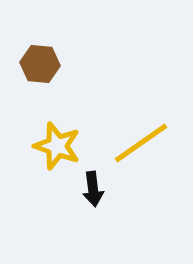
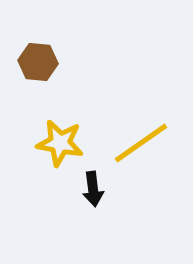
brown hexagon: moved 2 px left, 2 px up
yellow star: moved 3 px right, 3 px up; rotated 9 degrees counterclockwise
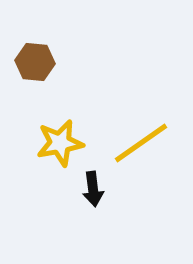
brown hexagon: moved 3 px left
yellow star: rotated 21 degrees counterclockwise
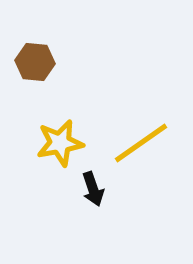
black arrow: rotated 12 degrees counterclockwise
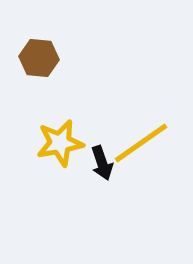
brown hexagon: moved 4 px right, 4 px up
black arrow: moved 9 px right, 26 px up
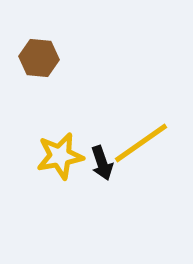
yellow star: moved 13 px down
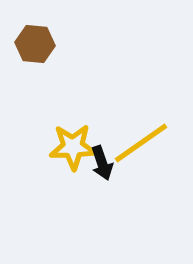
brown hexagon: moved 4 px left, 14 px up
yellow star: moved 13 px right, 9 px up; rotated 9 degrees clockwise
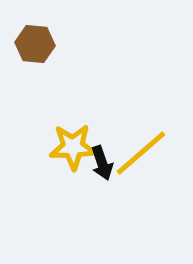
yellow line: moved 10 px down; rotated 6 degrees counterclockwise
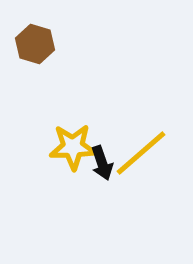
brown hexagon: rotated 12 degrees clockwise
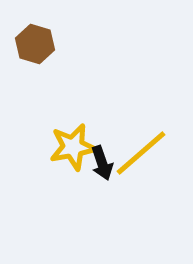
yellow star: rotated 9 degrees counterclockwise
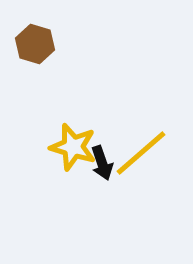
yellow star: rotated 27 degrees clockwise
